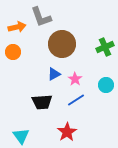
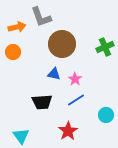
blue triangle: rotated 40 degrees clockwise
cyan circle: moved 30 px down
red star: moved 1 px right, 1 px up
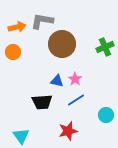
gray L-shape: moved 1 px right, 4 px down; rotated 120 degrees clockwise
blue triangle: moved 3 px right, 7 px down
red star: rotated 18 degrees clockwise
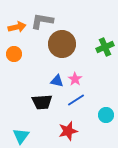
orange circle: moved 1 px right, 2 px down
cyan triangle: rotated 12 degrees clockwise
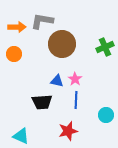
orange arrow: rotated 12 degrees clockwise
blue line: rotated 54 degrees counterclockwise
cyan triangle: rotated 42 degrees counterclockwise
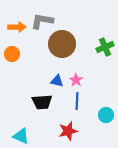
orange circle: moved 2 px left
pink star: moved 1 px right, 1 px down
blue line: moved 1 px right, 1 px down
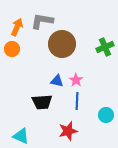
orange arrow: rotated 66 degrees counterclockwise
orange circle: moved 5 px up
